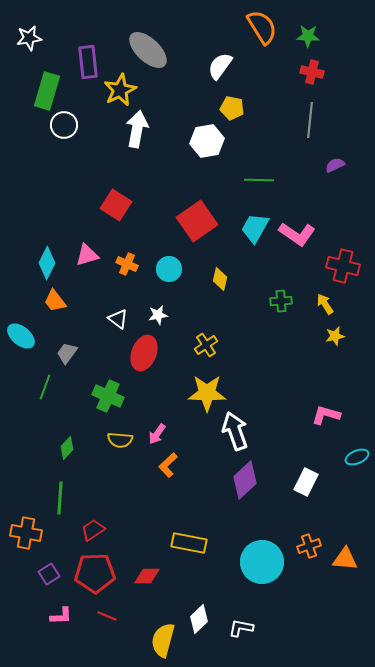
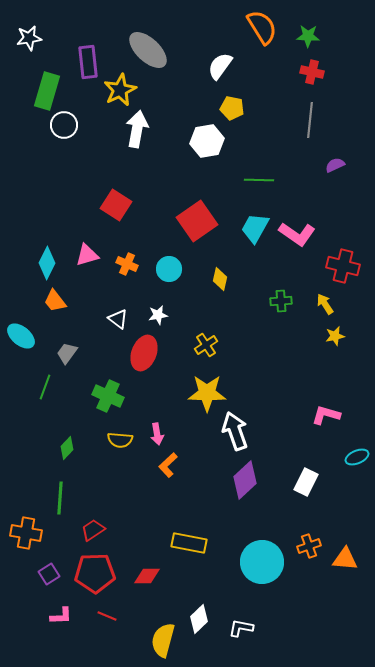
pink arrow at (157, 434): rotated 45 degrees counterclockwise
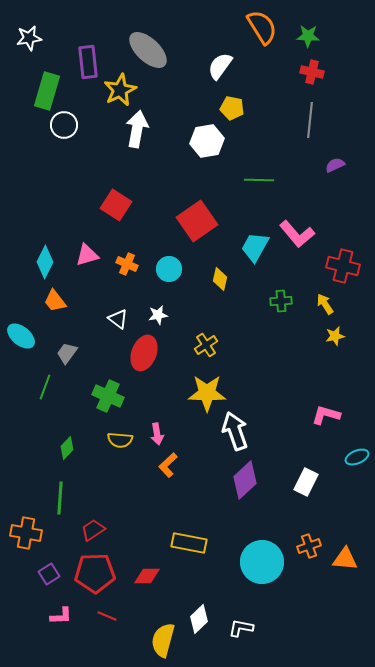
cyan trapezoid at (255, 228): moved 19 px down
pink L-shape at (297, 234): rotated 15 degrees clockwise
cyan diamond at (47, 263): moved 2 px left, 1 px up
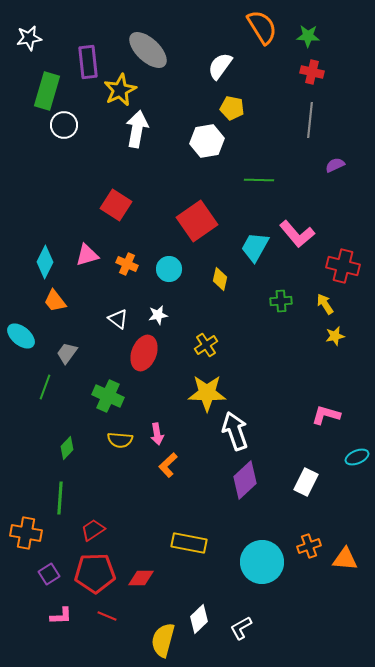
red diamond at (147, 576): moved 6 px left, 2 px down
white L-shape at (241, 628): rotated 40 degrees counterclockwise
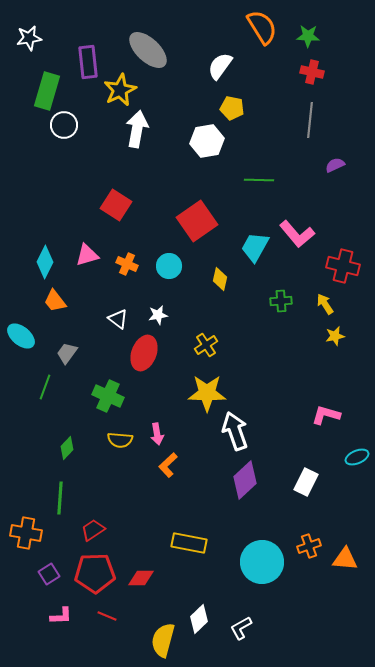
cyan circle at (169, 269): moved 3 px up
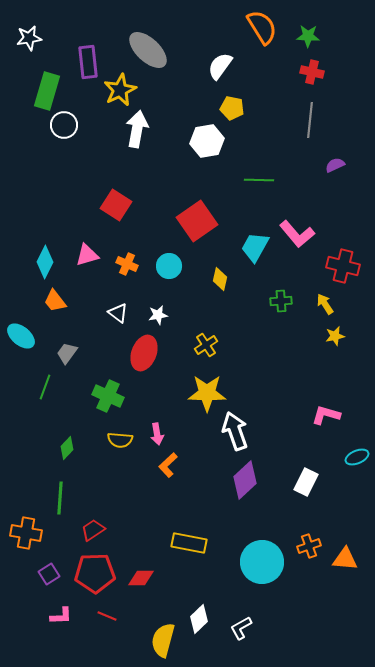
white triangle at (118, 319): moved 6 px up
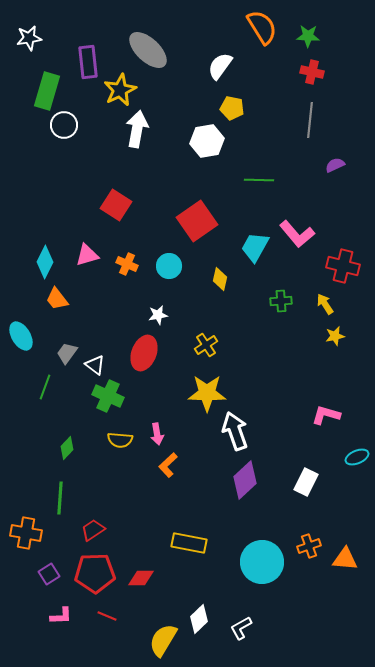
orange trapezoid at (55, 301): moved 2 px right, 2 px up
white triangle at (118, 313): moved 23 px left, 52 px down
cyan ellipse at (21, 336): rotated 20 degrees clockwise
yellow semicircle at (163, 640): rotated 16 degrees clockwise
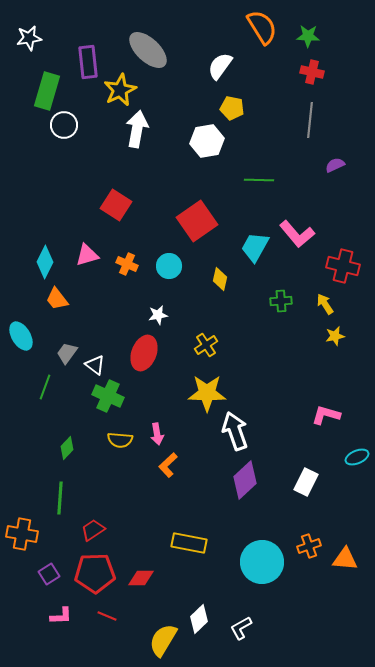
orange cross at (26, 533): moved 4 px left, 1 px down
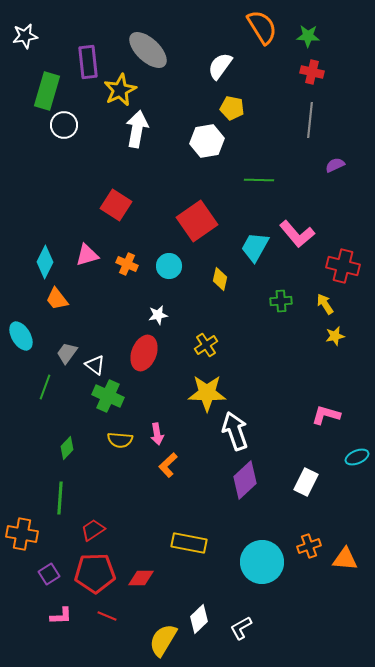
white star at (29, 38): moved 4 px left, 2 px up
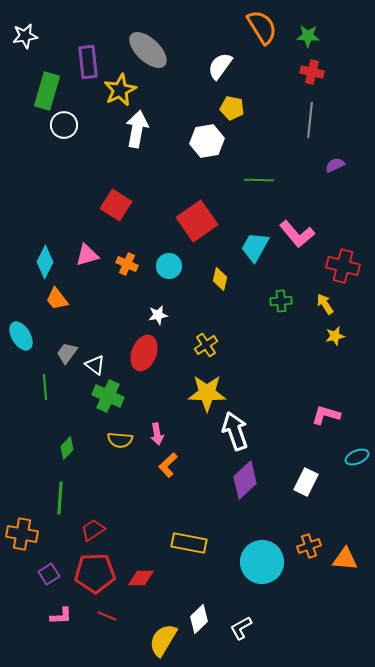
green line at (45, 387): rotated 25 degrees counterclockwise
